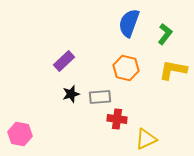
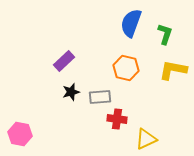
blue semicircle: moved 2 px right
green L-shape: rotated 20 degrees counterclockwise
black star: moved 2 px up
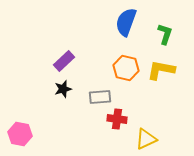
blue semicircle: moved 5 px left, 1 px up
yellow L-shape: moved 12 px left
black star: moved 8 px left, 3 px up
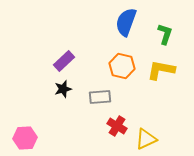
orange hexagon: moved 4 px left, 2 px up
red cross: moved 7 px down; rotated 24 degrees clockwise
pink hexagon: moved 5 px right, 4 px down; rotated 15 degrees counterclockwise
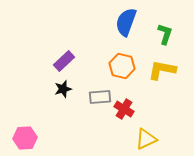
yellow L-shape: moved 1 px right
red cross: moved 7 px right, 17 px up
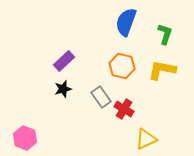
gray rectangle: moved 1 px right; rotated 60 degrees clockwise
pink hexagon: rotated 25 degrees clockwise
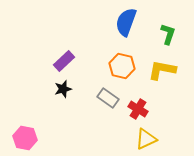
green L-shape: moved 3 px right
gray rectangle: moved 7 px right, 1 px down; rotated 20 degrees counterclockwise
red cross: moved 14 px right
pink hexagon: rotated 10 degrees counterclockwise
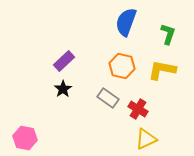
black star: rotated 18 degrees counterclockwise
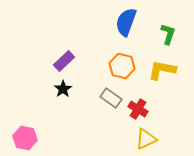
gray rectangle: moved 3 px right
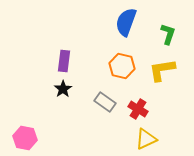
purple rectangle: rotated 40 degrees counterclockwise
yellow L-shape: rotated 20 degrees counterclockwise
gray rectangle: moved 6 px left, 4 px down
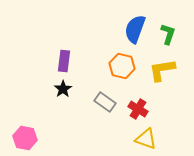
blue semicircle: moved 9 px right, 7 px down
yellow triangle: rotated 45 degrees clockwise
